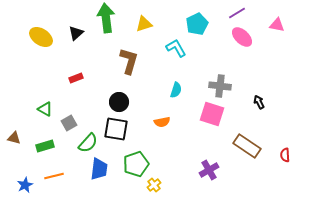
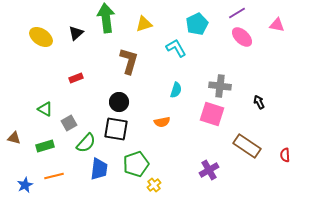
green semicircle: moved 2 px left
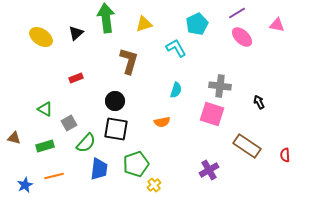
black circle: moved 4 px left, 1 px up
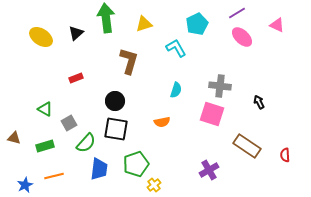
pink triangle: rotated 14 degrees clockwise
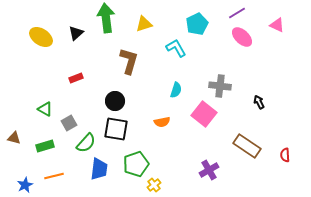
pink square: moved 8 px left; rotated 20 degrees clockwise
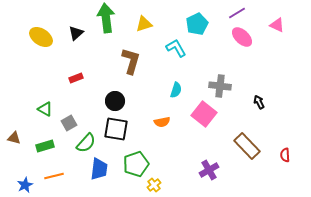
brown L-shape: moved 2 px right
brown rectangle: rotated 12 degrees clockwise
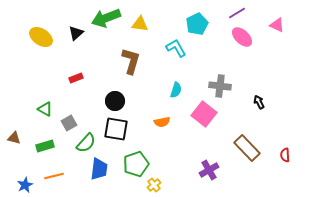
green arrow: rotated 104 degrees counterclockwise
yellow triangle: moved 4 px left; rotated 24 degrees clockwise
brown rectangle: moved 2 px down
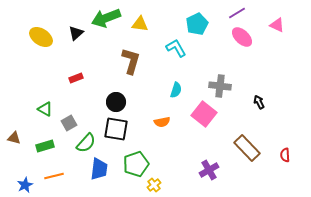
black circle: moved 1 px right, 1 px down
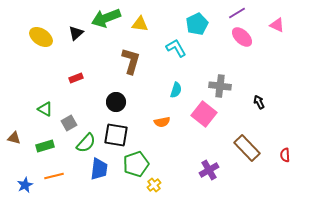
black square: moved 6 px down
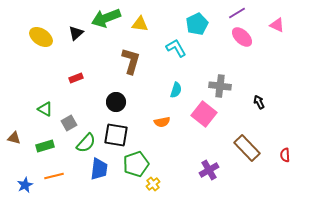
yellow cross: moved 1 px left, 1 px up
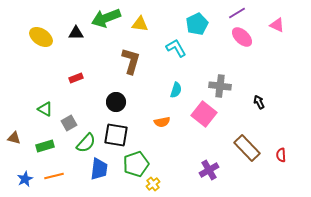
black triangle: rotated 42 degrees clockwise
red semicircle: moved 4 px left
blue star: moved 6 px up
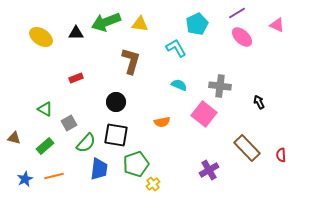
green arrow: moved 4 px down
cyan semicircle: moved 3 px right, 5 px up; rotated 84 degrees counterclockwise
green rectangle: rotated 24 degrees counterclockwise
